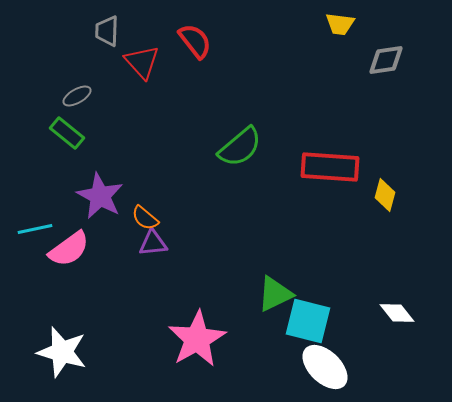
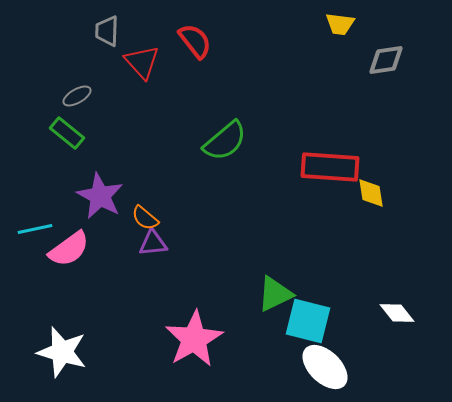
green semicircle: moved 15 px left, 6 px up
yellow diamond: moved 14 px left, 2 px up; rotated 24 degrees counterclockwise
pink star: moved 3 px left
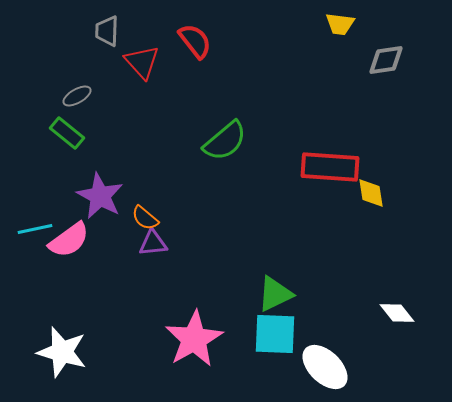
pink semicircle: moved 9 px up
cyan square: moved 33 px left, 13 px down; rotated 12 degrees counterclockwise
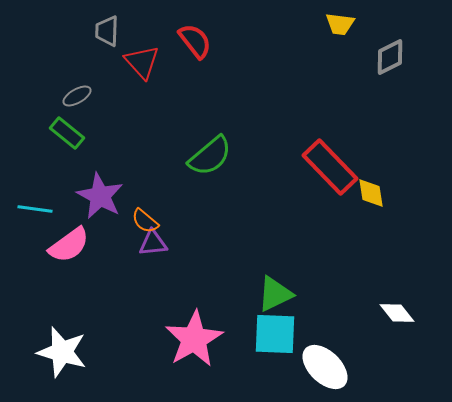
gray diamond: moved 4 px right, 3 px up; rotated 18 degrees counterclockwise
green semicircle: moved 15 px left, 15 px down
red rectangle: rotated 42 degrees clockwise
orange semicircle: moved 3 px down
cyan line: moved 20 px up; rotated 20 degrees clockwise
pink semicircle: moved 5 px down
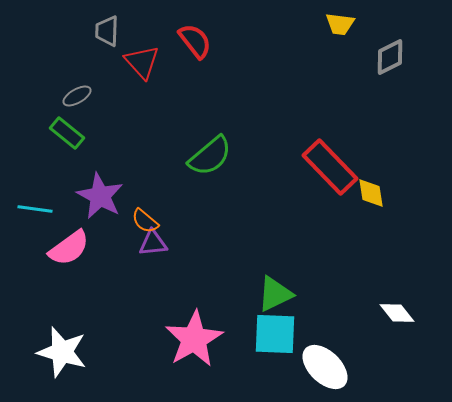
pink semicircle: moved 3 px down
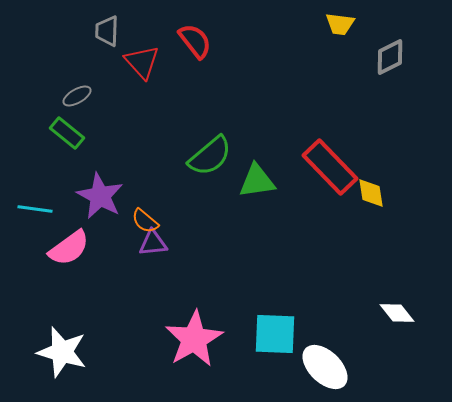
green triangle: moved 18 px left, 113 px up; rotated 18 degrees clockwise
